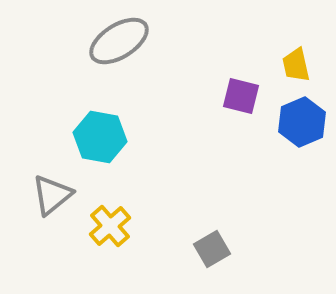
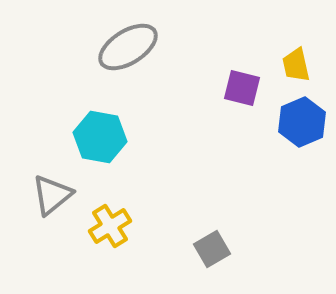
gray ellipse: moved 9 px right, 6 px down
purple square: moved 1 px right, 8 px up
yellow cross: rotated 9 degrees clockwise
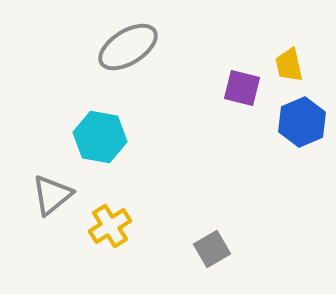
yellow trapezoid: moved 7 px left
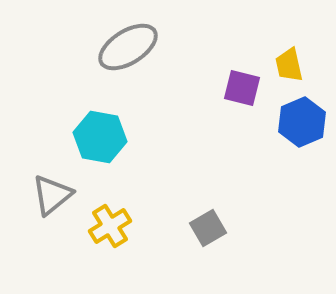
gray square: moved 4 px left, 21 px up
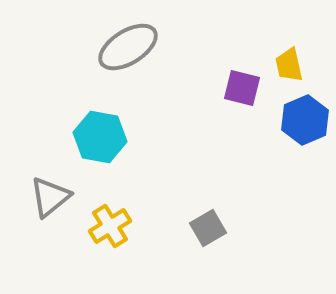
blue hexagon: moved 3 px right, 2 px up
gray triangle: moved 2 px left, 2 px down
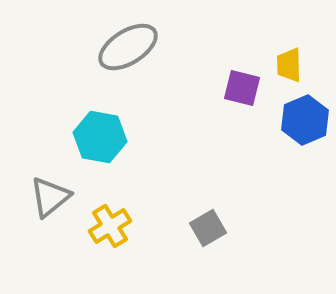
yellow trapezoid: rotated 12 degrees clockwise
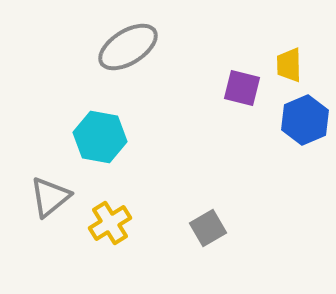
yellow cross: moved 3 px up
